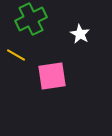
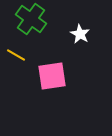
green cross: rotated 28 degrees counterclockwise
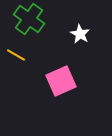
green cross: moved 2 px left
pink square: moved 9 px right, 5 px down; rotated 16 degrees counterclockwise
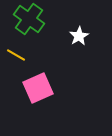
white star: moved 1 px left, 2 px down; rotated 12 degrees clockwise
pink square: moved 23 px left, 7 px down
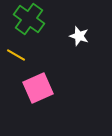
white star: rotated 24 degrees counterclockwise
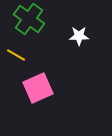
white star: rotated 18 degrees counterclockwise
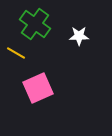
green cross: moved 6 px right, 5 px down
yellow line: moved 2 px up
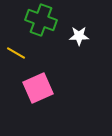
green cross: moved 6 px right, 4 px up; rotated 16 degrees counterclockwise
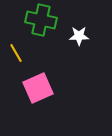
green cross: rotated 8 degrees counterclockwise
yellow line: rotated 30 degrees clockwise
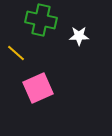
yellow line: rotated 18 degrees counterclockwise
